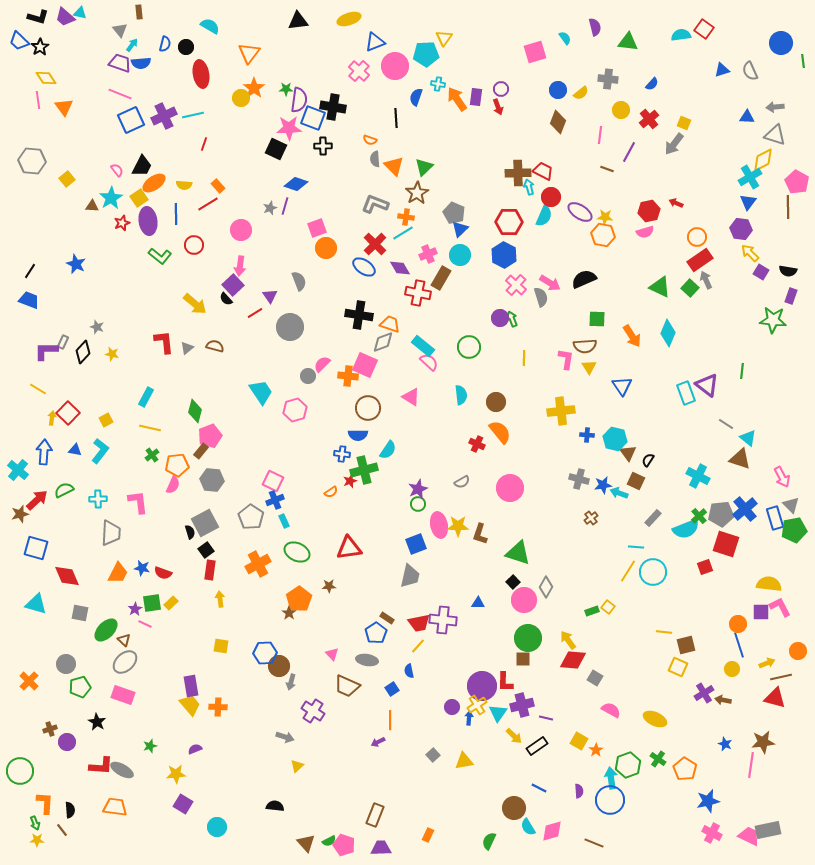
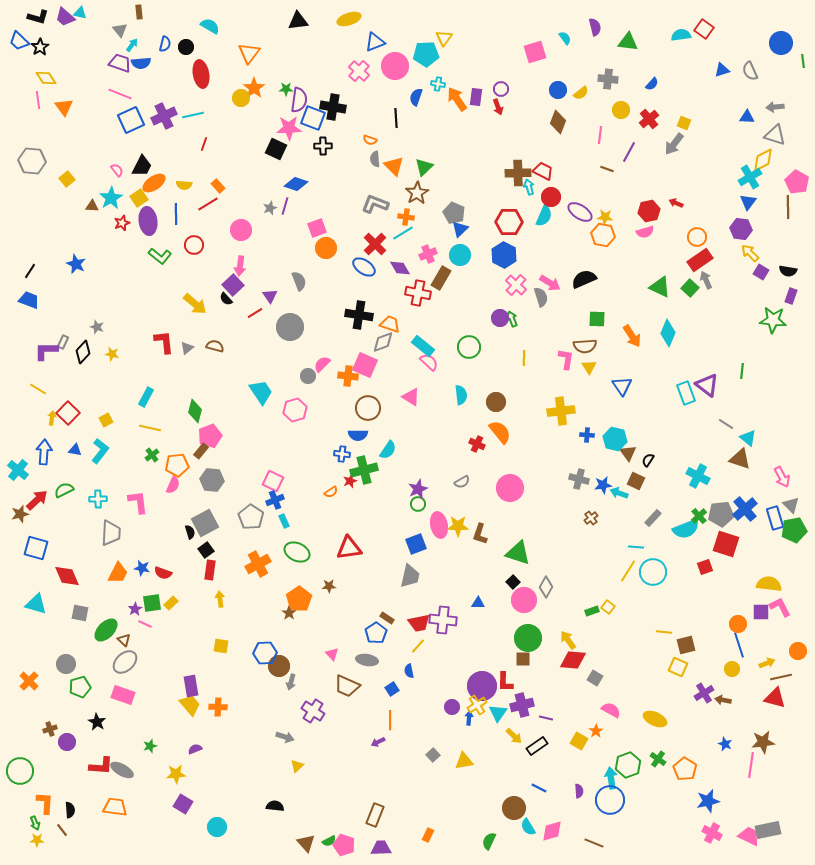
orange star at (596, 750): moved 19 px up
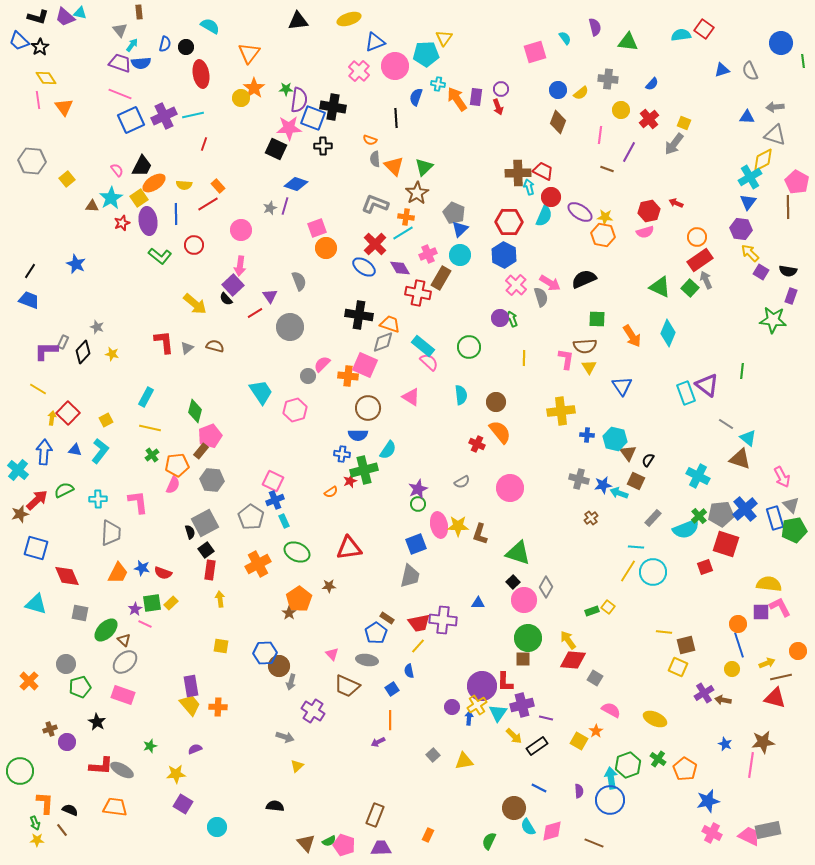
black semicircle at (70, 810): rotated 63 degrees counterclockwise
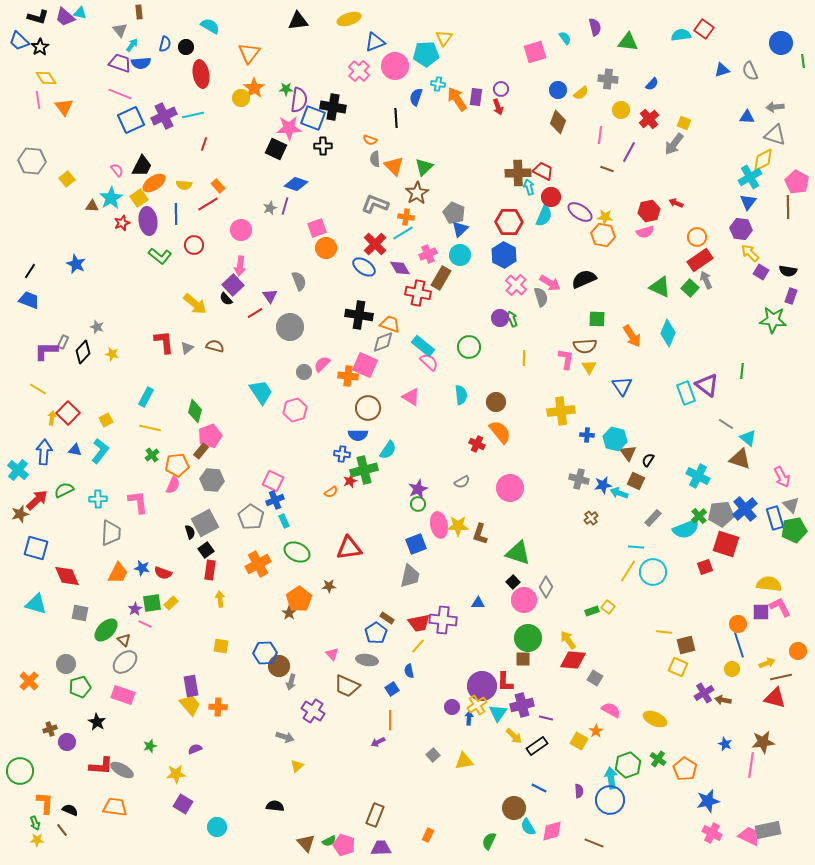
gray circle at (308, 376): moved 4 px left, 4 px up
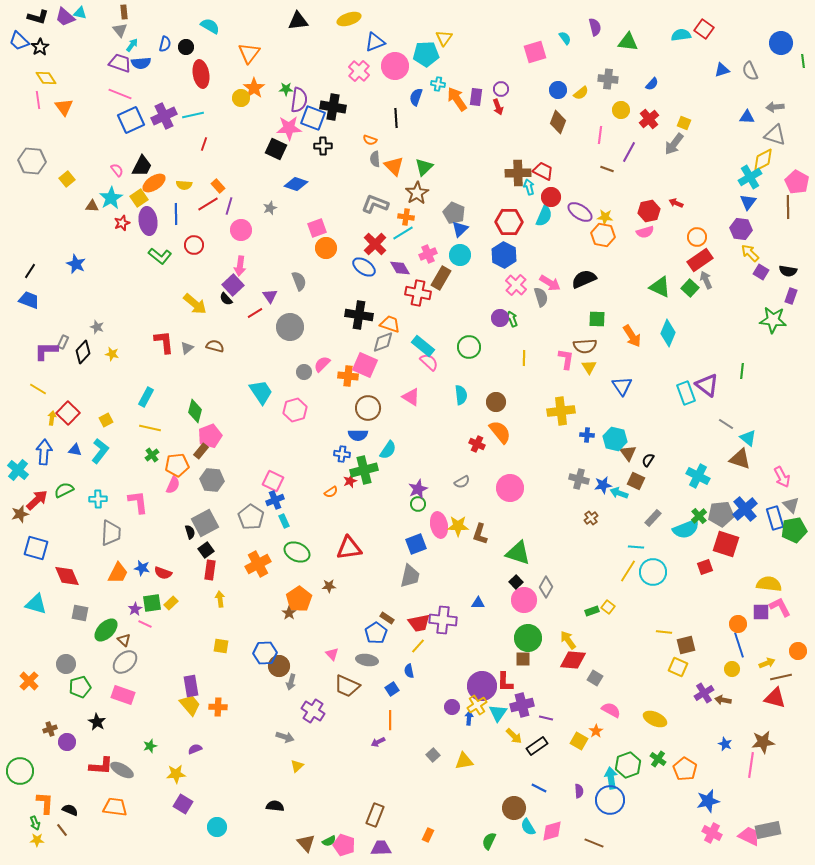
brown rectangle at (139, 12): moved 15 px left
purple line at (285, 206): moved 56 px left
black square at (513, 582): moved 3 px right
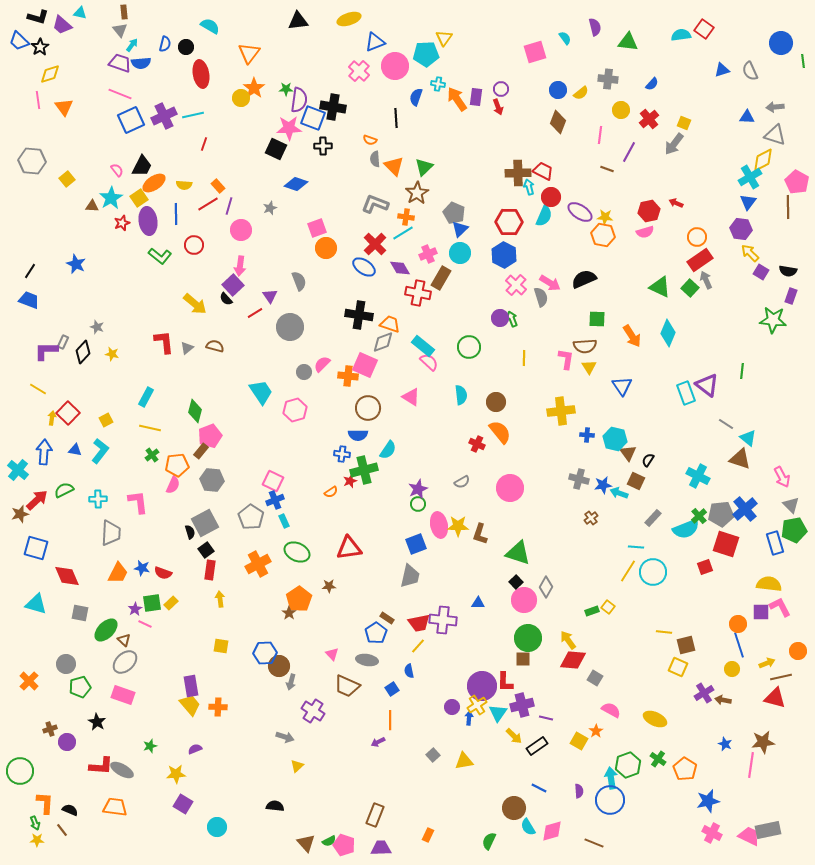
purple trapezoid at (65, 17): moved 3 px left, 8 px down
yellow diamond at (46, 78): moved 4 px right, 4 px up; rotated 75 degrees counterclockwise
cyan circle at (460, 255): moved 2 px up
blue rectangle at (775, 518): moved 25 px down
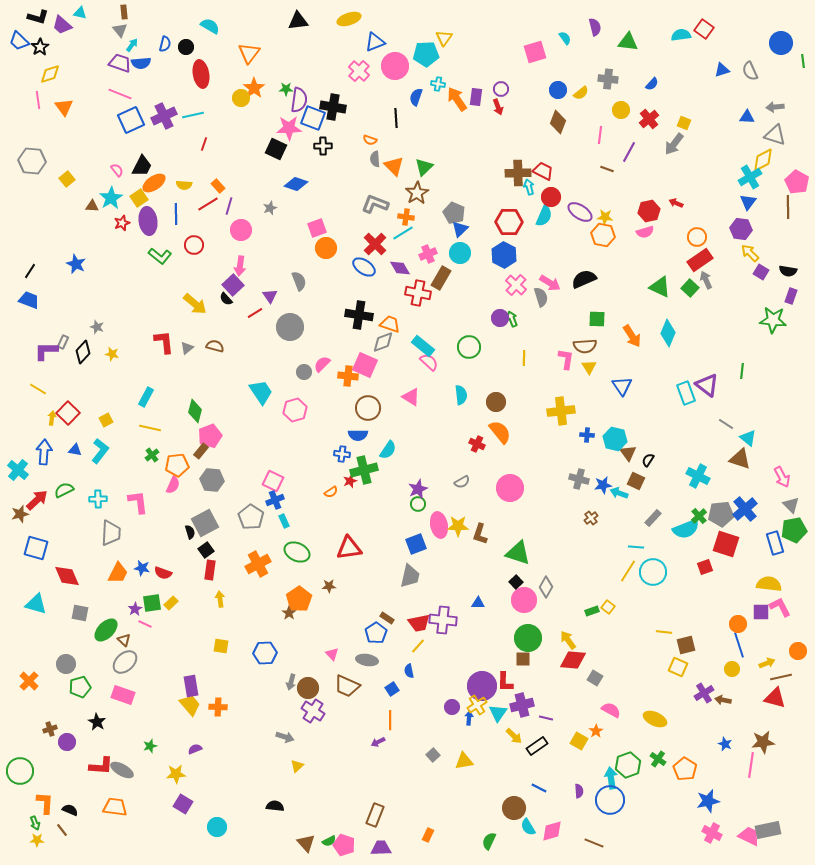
brown circle at (279, 666): moved 29 px right, 22 px down
